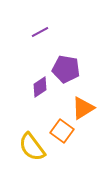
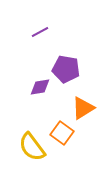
purple diamond: rotated 25 degrees clockwise
orange square: moved 2 px down
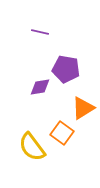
purple line: rotated 42 degrees clockwise
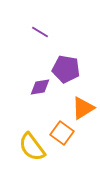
purple line: rotated 18 degrees clockwise
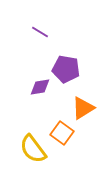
yellow semicircle: moved 1 px right, 2 px down
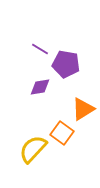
purple line: moved 17 px down
purple pentagon: moved 5 px up
orange triangle: moved 1 px down
yellow semicircle: rotated 80 degrees clockwise
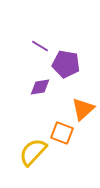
purple line: moved 3 px up
orange triangle: rotated 10 degrees counterclockwise
orange square: rotated 15 degrees counterclockwise
yellow semicircle: moved 3 px down
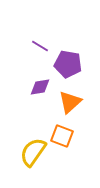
purple pentagon: moved 2 px right
orange triangle: moved 13 px left, 7 px up
orange square: moved 3 px down
yellow semicircle: rotated 8 degrees counterclockwise
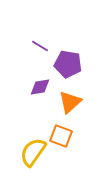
orange square: moved 1 px left
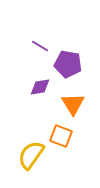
orange triangle: moved 3 px right, 2 px down; rotated 20 degrees counterclockwise
yellow semicircle: moved 2 px left, 3 px down
